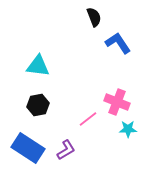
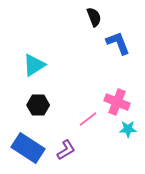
blue L-shape: rotated 12 degrees clockwise
cyan triangle: moved 4 px left, 1 px up; rotated 40 degrees counterclockwise
black hexagon: rotated 10 degrees clockwise
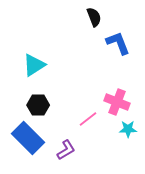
blue rectangle: moved 10 px up; rotated 12 degrees clockwise
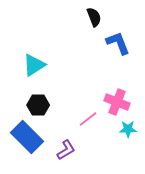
blue rectangle: moved 1 px left, 1 px up
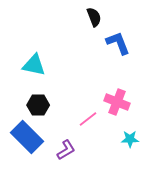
cyan triangle: rotated 45 degrees clockwise
cyan star: moved 2 px right, 10 px down
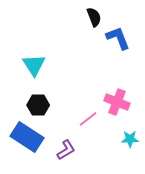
blue L-shape: moved 5 px up
cyan triangle: rotated 45 degrees clockwise
blue rectangle: rotated 12 degrees counterclockwise
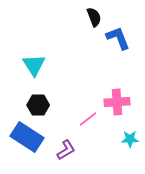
pink cross: rotated 25 degrees counterclockwise
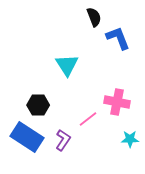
cyan triangle: moved 33 px right
pink cross: rotated 15 degrees clockwise
purple L-shape: moved 3 px left, 10 px up; rotated 25 degrees counterclockwise
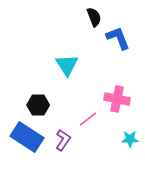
pink cross: moved 3 px up
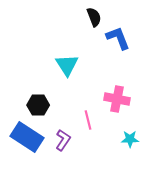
pink line: moved 1 px down; rotated 66 degrees counterclockwise
